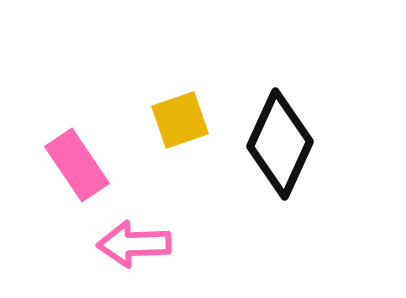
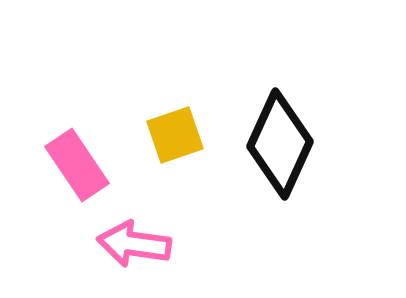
yellow square: moved 5 px left, 15 px down
pink arrow: rotated 10 degrees clockwise
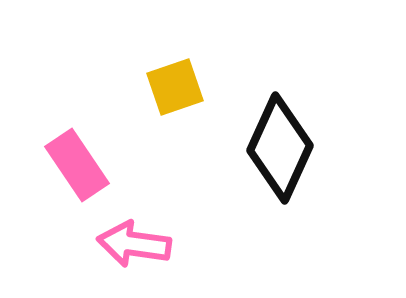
yellow square: moved 48 px up
black diamond: moved 4 px down
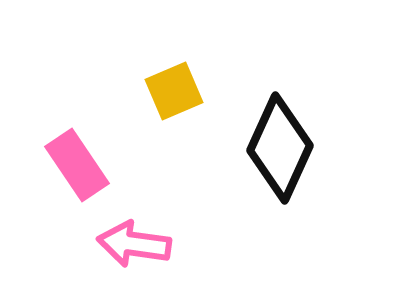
yellow square: moved 1 px left, 4 px down; rotated 4 degrees counterclockwise
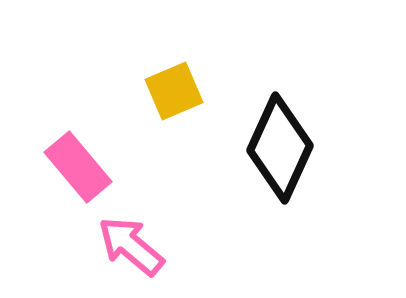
pink rectangle: moved 1 px right, 2 px down; rotated 6 degrees counterclockwise
pink arrow: moved 3 px left, 2 px down; rotated 32 degrees clockwise
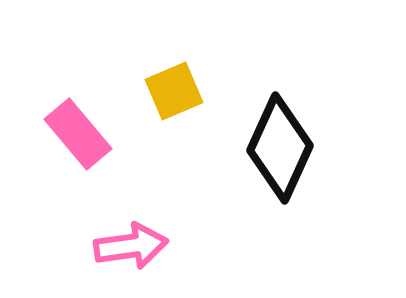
pink rectangle: moved 33 px up
pink arrow: rotated 132 degrees clockwise
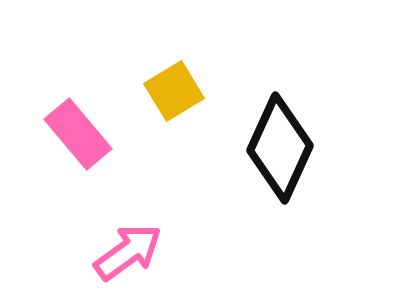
yellow square: rotated 8 degrees counterclockwise
pink arrow: moved 3 px left, 6 px down; rotated 28 degrees counterclockwise
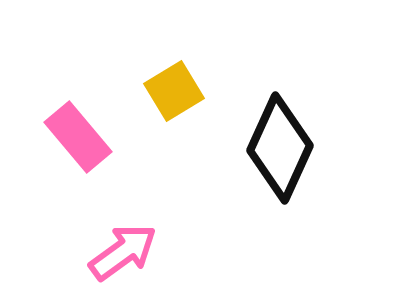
pink rectangle: moved 3 px down
pink arrow: moved 5 px left
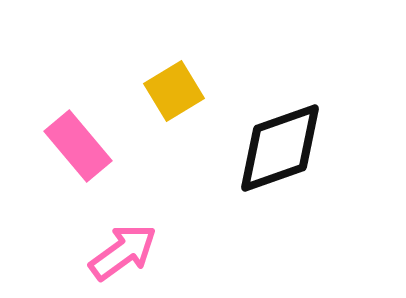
pink rectangle: moved 9 px down
black diamond: rotated 46 degrees clockwise
